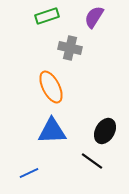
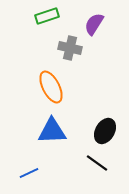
purple semicircle: moved 7 px down
black line: moved 5 px right, 2 px down
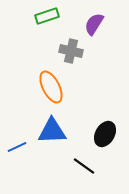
gray cross: moved 1 px right, 3 px down
black ellipse: moved 3 px down
black line: moved 13 px left, 3 px down
blue line: moved 12 px left, 26 px up
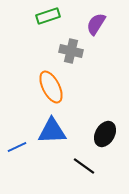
green rectangle: moved 1 px right
purple semicircle: moved 2 px right
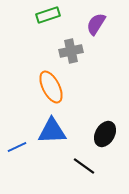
green rectangle: moved 1 px up
gray cross: rotated 25 degrees counterclockwise
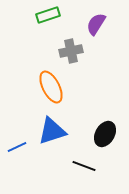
blue triangle: rotated 16 degrees counterclockwise
black line: rotated 15 degrees counterclockwise
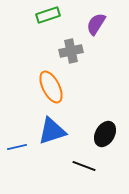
blue line: rotated 12 degrees clockwise
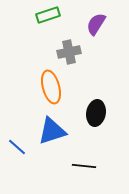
gray cross: moved 2 px left, 1 px down
orange ellipse: rotated 12 degrees clockwise
black ellipse: moved 9 px left, 21 px up; rotated 20 degrees counterclockwise
blue line: rotated 54 degrees clockwise
black line: rotated 15 degrees counterclockwise
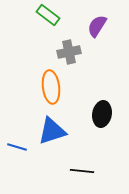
green rectangle: rotated 55 degrees clockwise
purple semicircle: moved 1 px right, 2 px down
orange ellipse: rotated 8 degrees clockwise
black ellipse: moved 6 px right, 1 px down
blue line: rotated 24 degrees counterclockwise
black line: moved 2 px left, 5 px down
